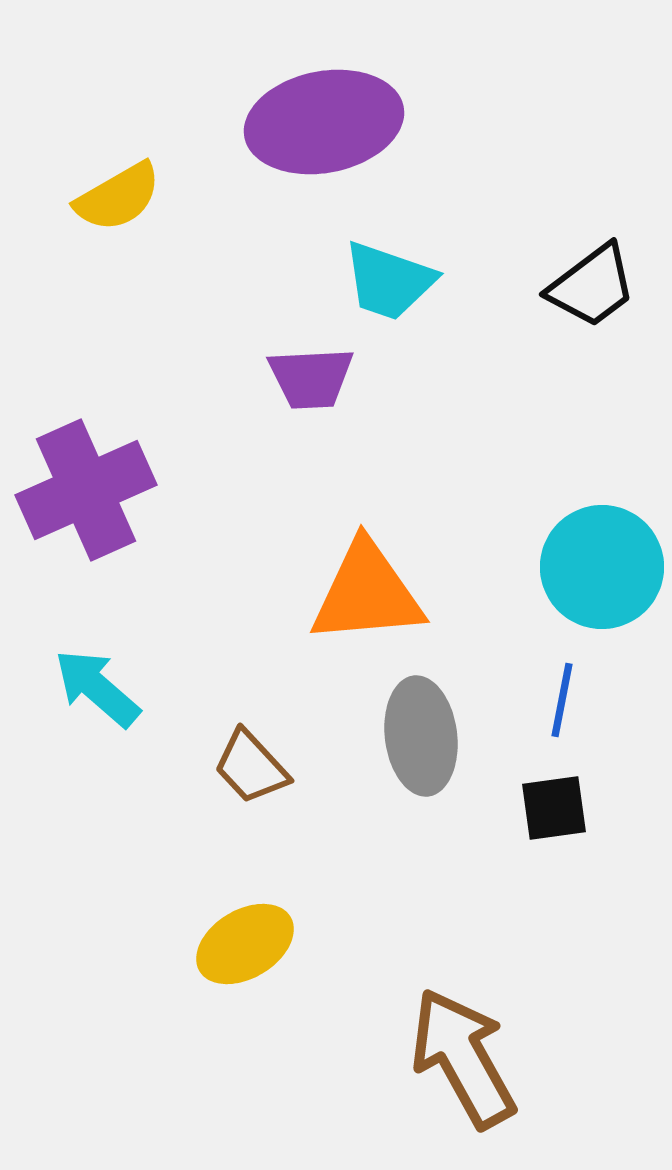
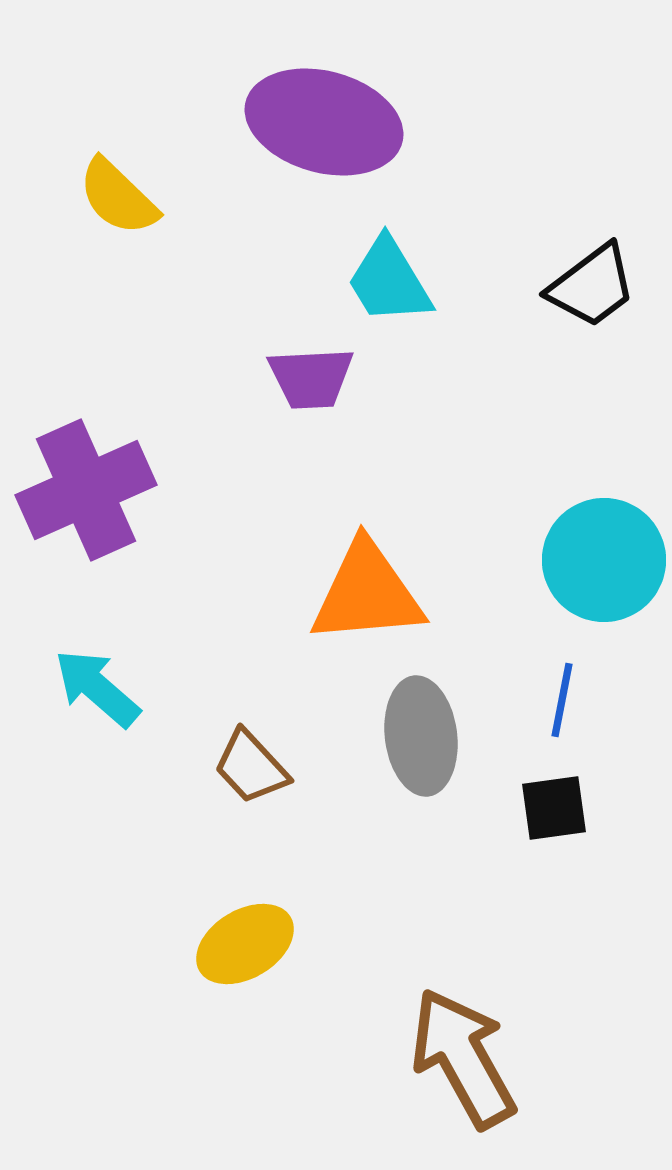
purple ellipse: rotated 26 degrees clockwise
yellow semicircle: rotated 74 degrees clockwise
cyan trapezoid: rotated 40 degrees clockwise
cyan circle: moved 2 px right, 7 px up
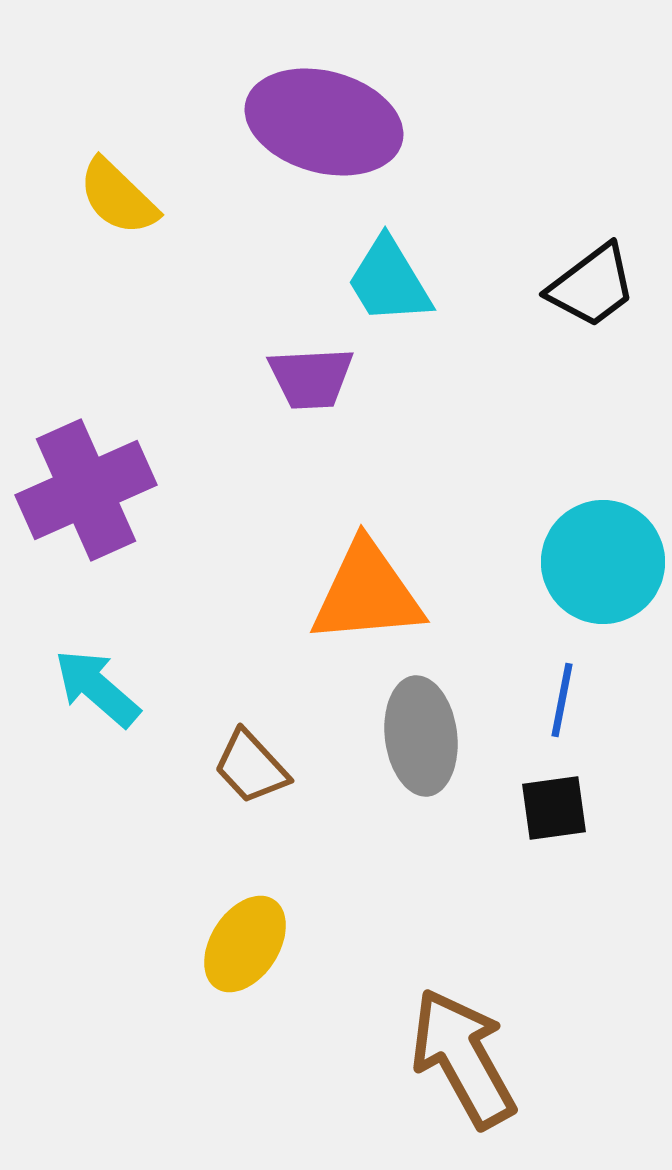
cyan circle: moved 1 px left, 2 px down
yellow ellipse: rotated 26 degrees counterclockwise
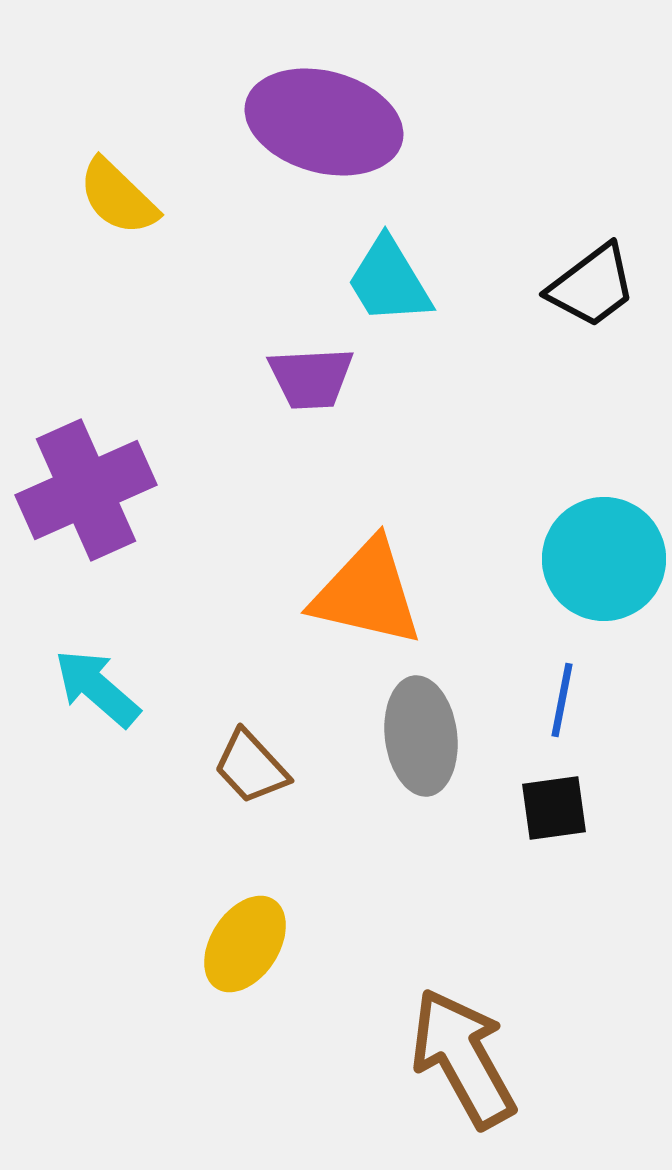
cyan circle: moved 1 px right, 3 px up
orange triangle: rotated 18 degrees clockwise
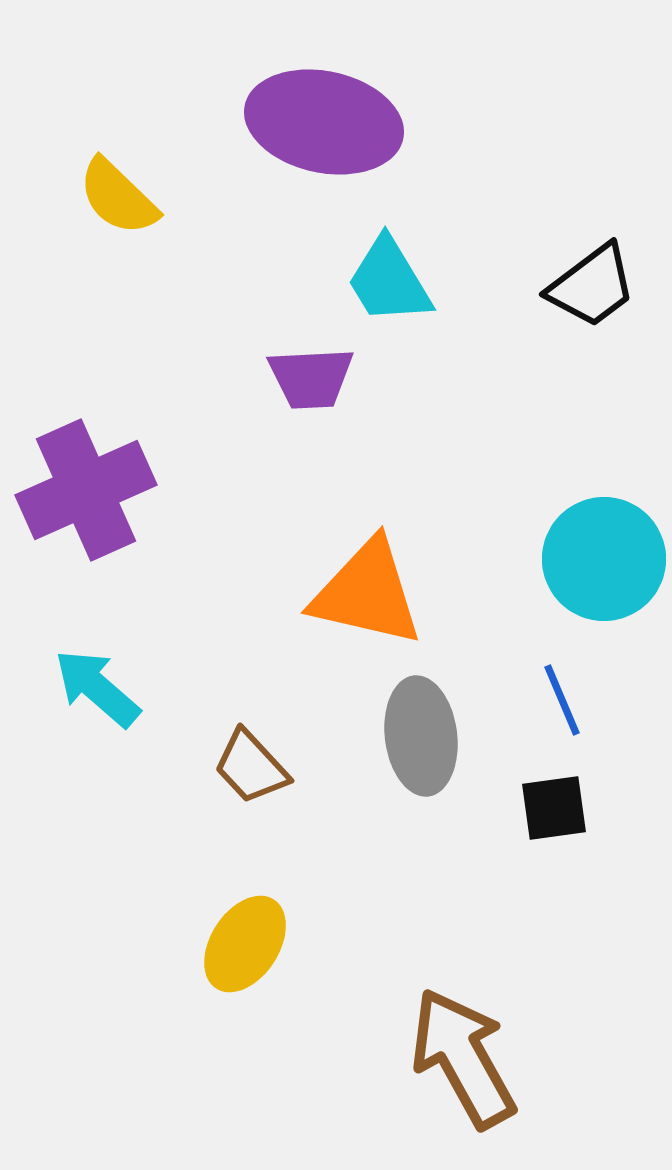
purple ellipse: rotated 3 degrees counterclockwise
blue line: rotated 34 degrees counterclockwise
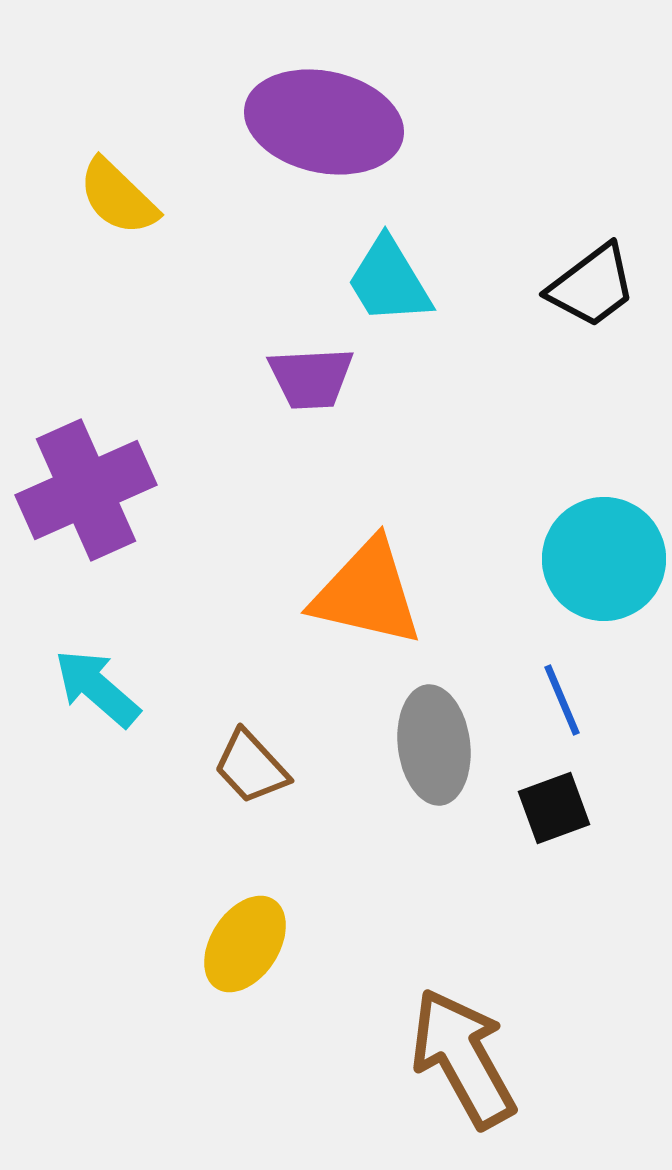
gray ellipse: moved 13 px right, 9 px down
black square: rotated 12 degrees counterclockwise
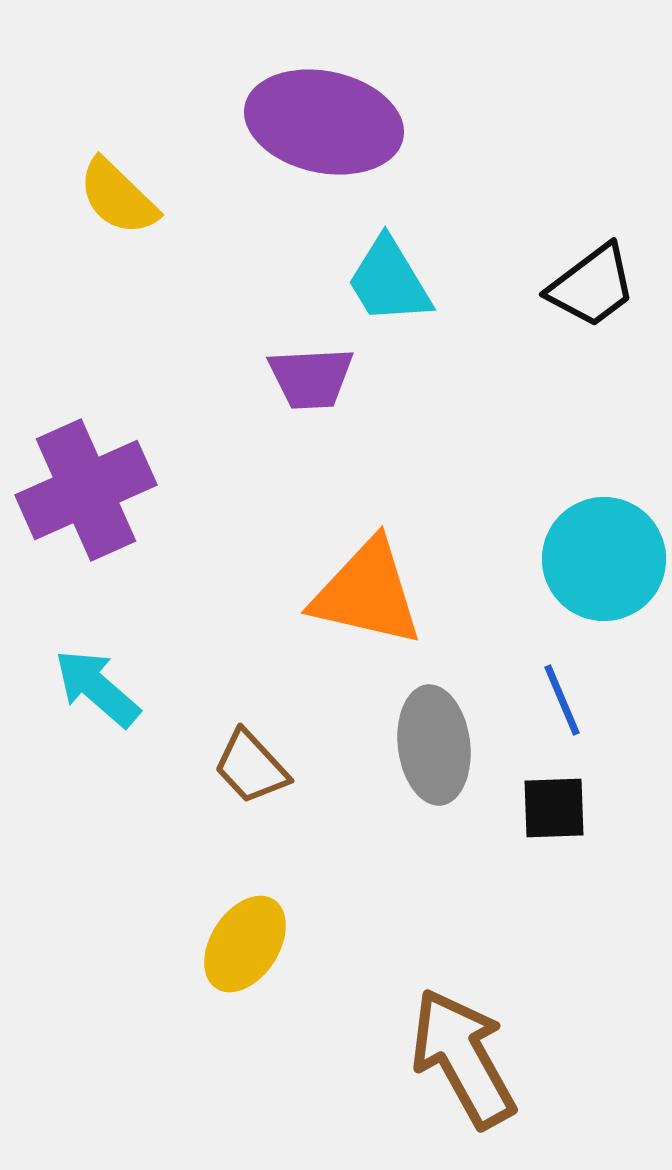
black square: rotated 18 degrees clockwise
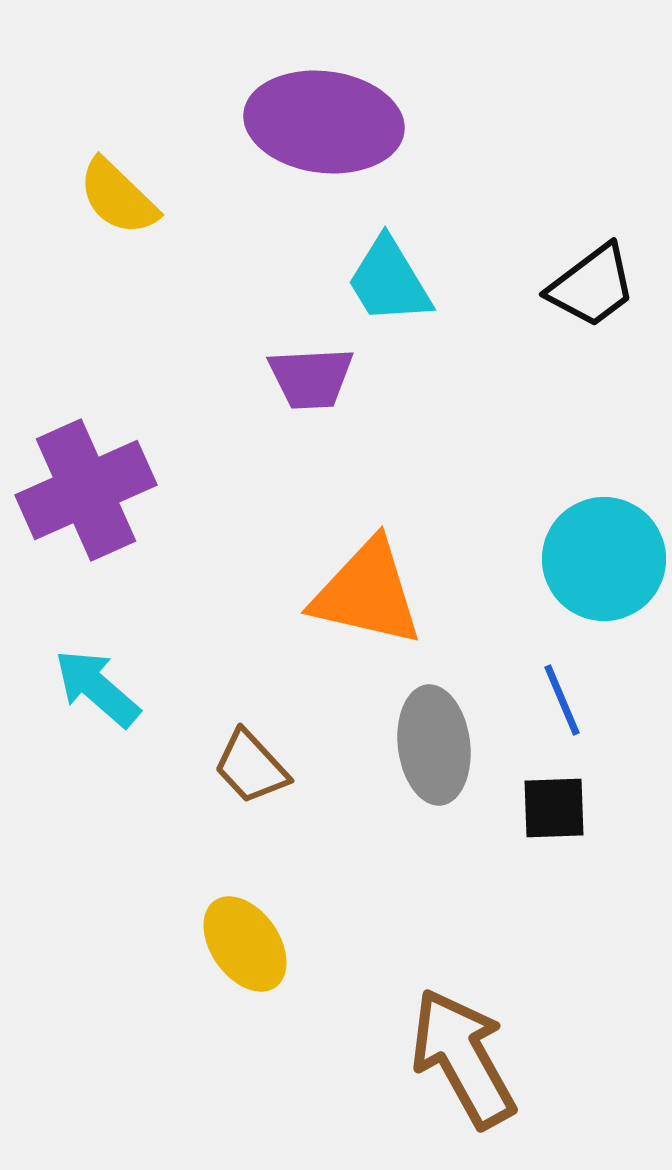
purple ellipse: rotated 5 degrees counterclockwise
yellow ellipse: rotated 68 degrees counterclockwise
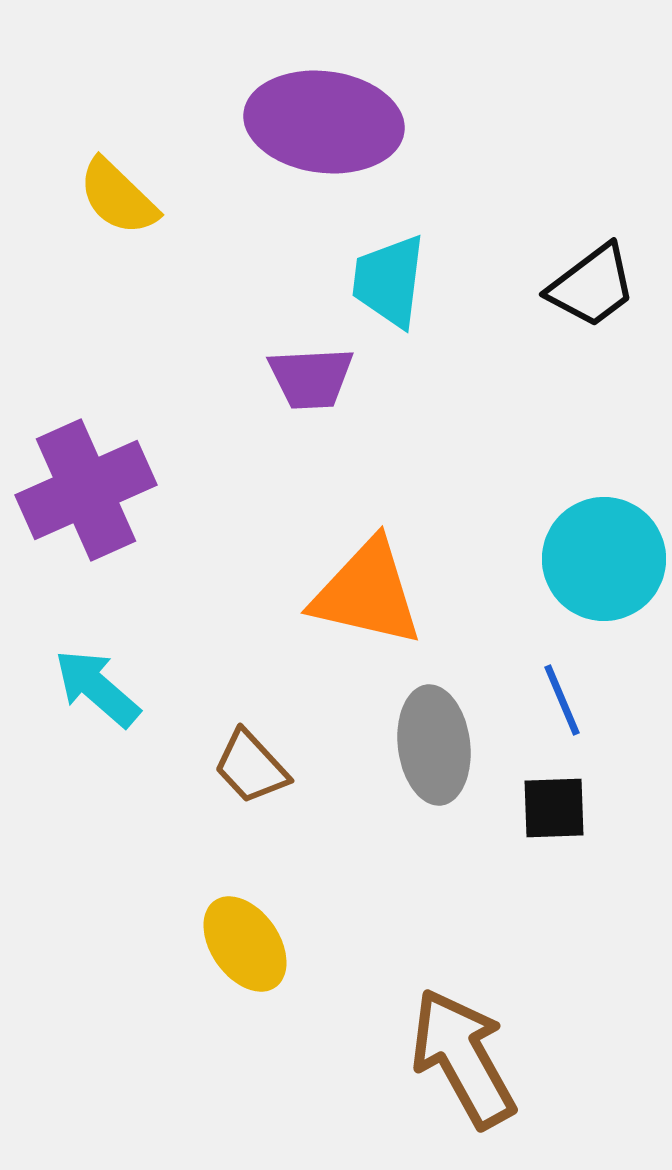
cyan trapezoid: rotated 38 degrees clockwise
